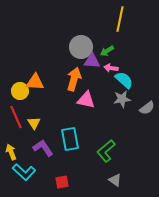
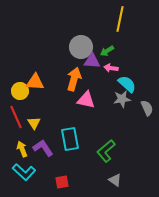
cyan semicircle: moved 3 px right, 4 px down
gray semicircle: rotated 77 degrees counterclockwise
yellow arrow: moved 11 px right, 3 px up
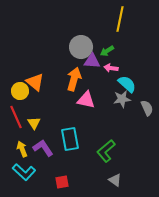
orange triangle: rotated 36 degrees clockwise
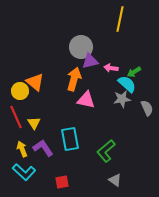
green arrow: moved 27 px right, 21 px down
purple triangle: moved 2 px left; rotated 18 degrees counterclockwise
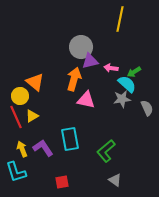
yellow circle: moved 5 px down
yellow triangle: moved 2 px left, 7 px up; rotated 32 degrees clockwise
cyan L-shape: moved 8 px left; rotated 30 degrees clockwise
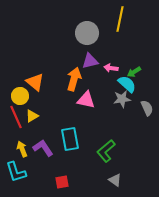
gray circle: moved 6 px right, 14 px up
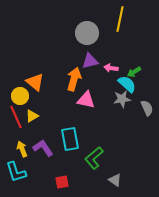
green L-shape: moved 12 px left, 7 px down
